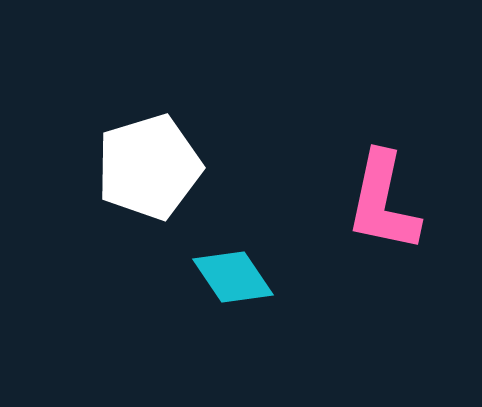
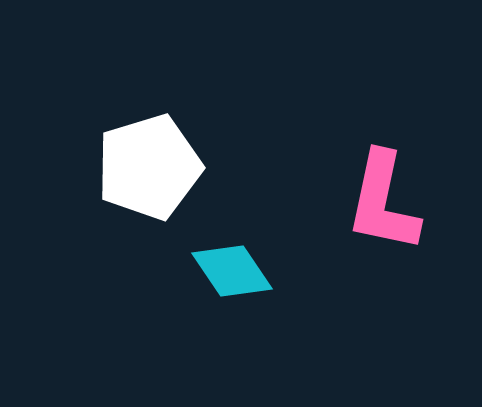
cyan diamond: moved 1 px left, 6 px up
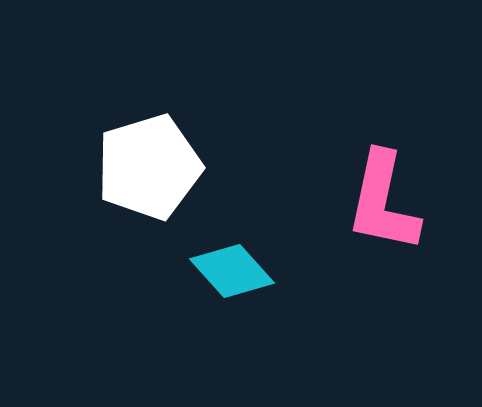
cyan diamond: rotated 8 degrees counterclockwise
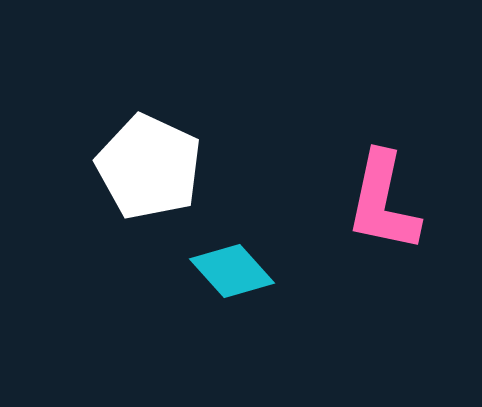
white pentagon: rotated 30 degrees counterclockwise
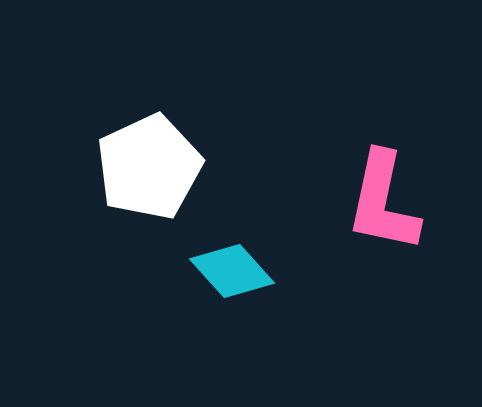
white pentagon: rotated 22 degrees clockwise
